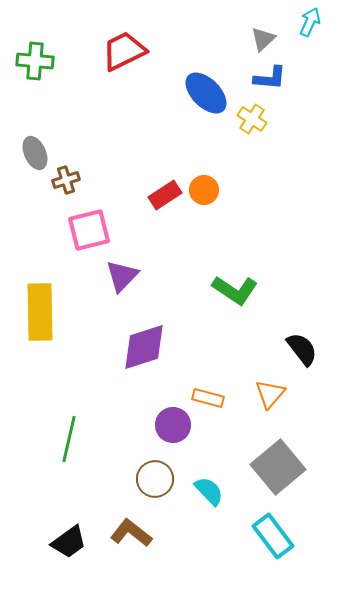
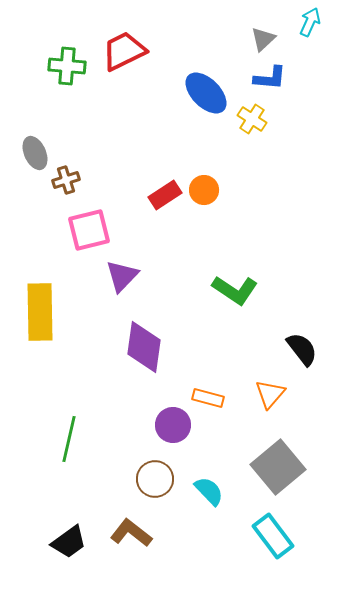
green cross: moved 32 px right, 5 px down
purple diamond: rotated 64 degrees counterclockwise
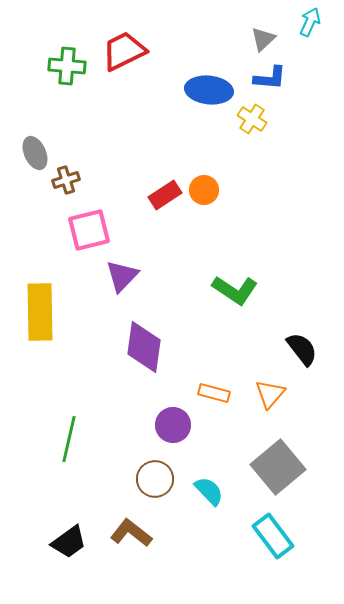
blue ellipse: moved 3 px right, 3 px up; rotated 39 degrees counterclockwise
orange rectangle: moved 6 px right, 5 px up
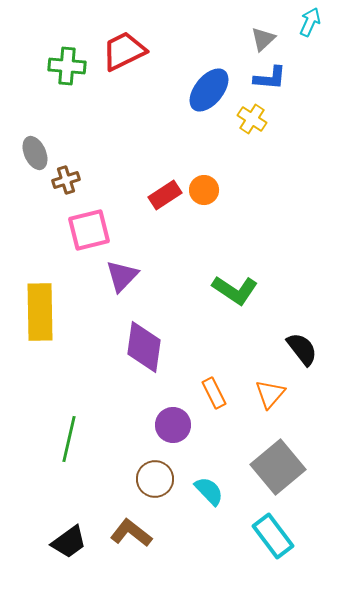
blue ellipse: rotated 57 degrees counterclockwise
orange rectangle: rotated 48 degrees clockwise
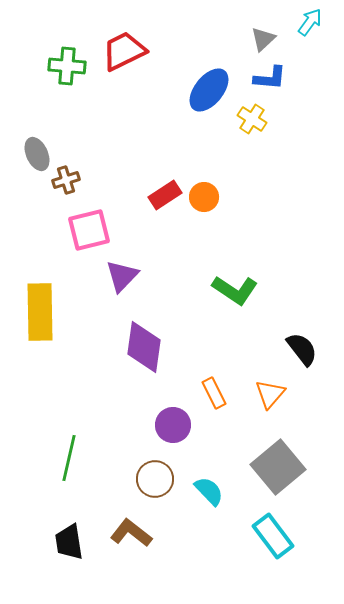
cyan arrow: rotated 12 degrees clockwise
gray ellipse: moved 2 px right, 1 px down
orange circle: moved 7 px down
green line: moved 19 px down
black trapezoid: rotated 117 degrees clockwise
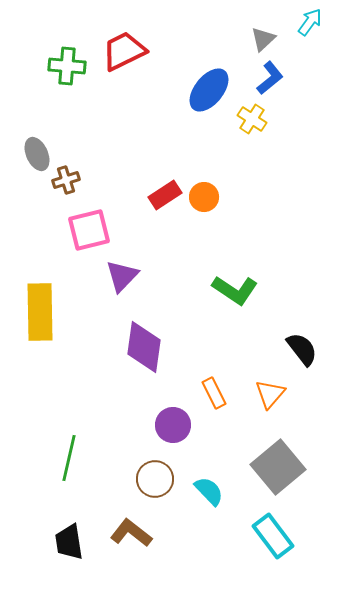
blue L-shape: rotated 44 degrees counterclockwise
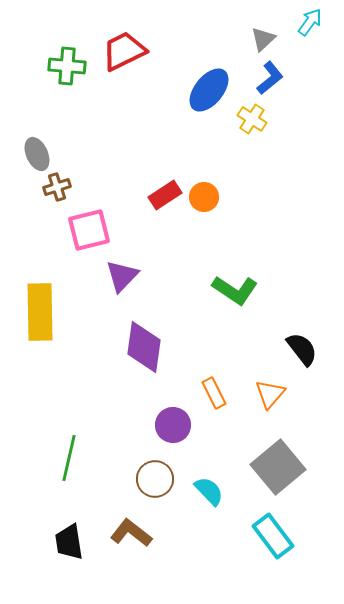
brown cross: moved 9 px left, 7 px down
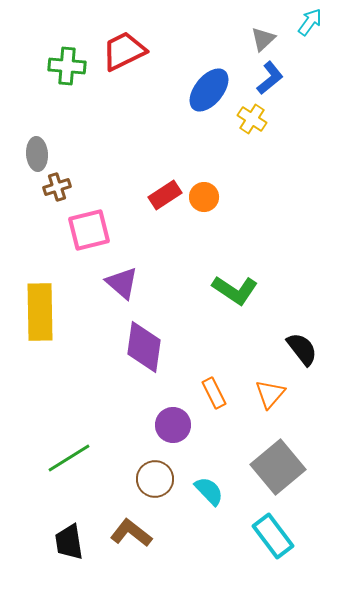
gray ellipse: rotated 20 degrees clockwise
purple triangle: moved 7 px down; rotated 33 degrees counterclockwise
green line: rotated 45 degrees clockwise
